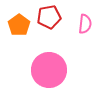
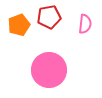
orange pentagon: rotated 15 degrees clockwise
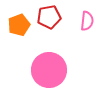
pink semicircle: moved 2 px right, 3 px up
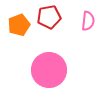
pink semicircle: moved 1 px right
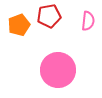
red pentagon: moved 1 px up
pink circle: moved 9 px right
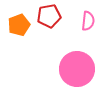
pink circle: moved 19 px right, 1 px up
